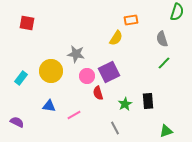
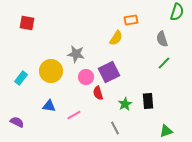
pink circle: moved 1 px left, 1 px down
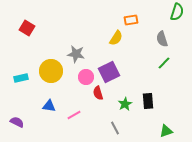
red square: moved 5 px down; rotated 21 degrees clockwise
cyan rectangle: rotated 40 degrees clockwise
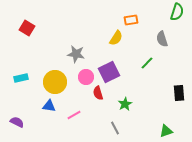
green line: moved 17 px left
yellow circle: moved 4 px right, 11 px down
black rectangle: moved 31 px right, 8 px up
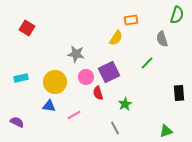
green semicircle: moved 3 px down
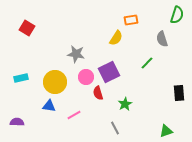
purple semicircle: rotated 24 degrees counterclockwise
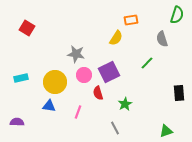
pink circle: moved 2 px left, 2 px up
pink line: moved 4 px right, 3 px up; rotated 40 degrees counterclockwise
